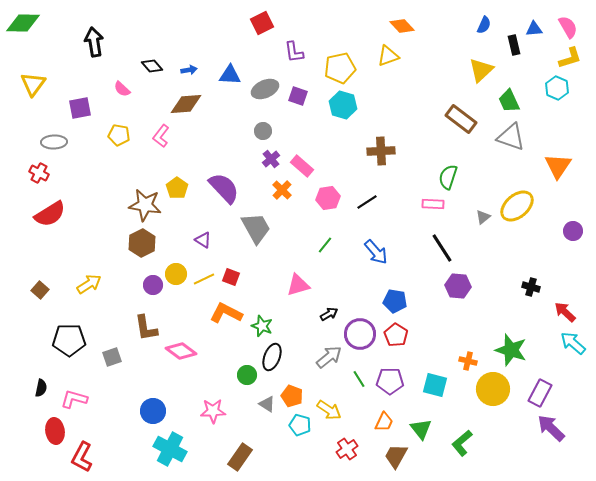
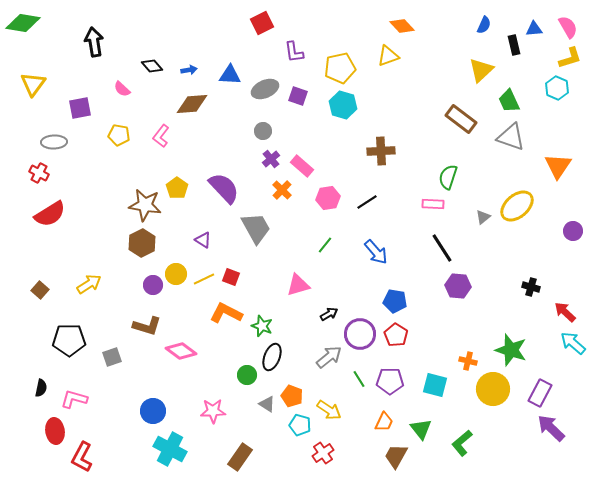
green diamond at (23, 23): rotated 8 degrees clockwise
brown diamond at (186, 104): moved 6 px right
brown L-shape at (146, 328): moved 1 px right, 2 px up; rotated 64 degrees counterclockwise
red cross at (347, 449): moved 24 px left, 4 px down
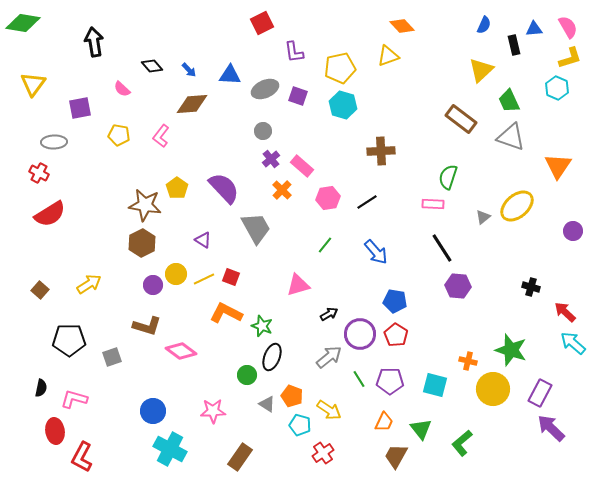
blue arrow at (189, 70): rotated 56 degrees clockwise
